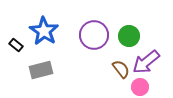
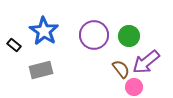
black rectangle: moved 2 px left
pink circle: moved 6 px left
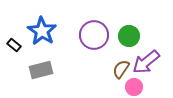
blue star: moved 2 px left
brown semicircle: rotated 108 degrees counterclockwise
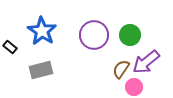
green circle: moved 1 px right, 1 px up
black rectangle: moved 4 px left, 2 px down
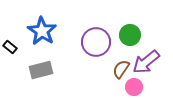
purple circle: moved 2 px right, 7 px down
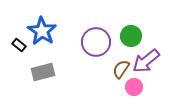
green circle: moved 1 px right, 1 px down
black rectangle: moved 9 px right, 2 px up
purple arrow: moved 1 px up
gray rectangle: moved 2 px right, 2 px down
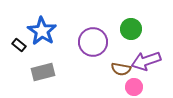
green circle: moved 7 px up
purple circle: moved 3 px left
purple arrow: rotated 20 degrees clockwise
brown semicircle: rotated 114 degrees counterclockwise
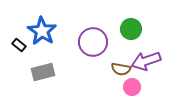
pink circle: moved 2 px left
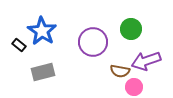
brown semicircle: moved 1 px left, 2 px down
pink circle: moved 2 px right
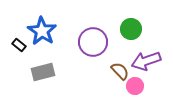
brown semicircle: rotated 144 degrees counterclockwise
pink circle: moved 1 px right, 1 px up
